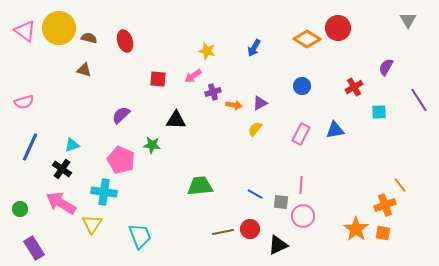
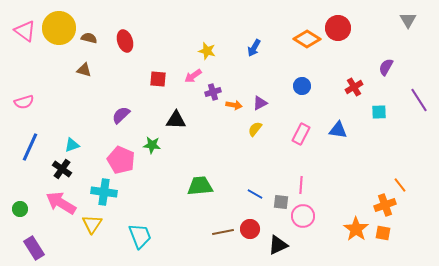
blue triangle at (335, 130): moved 3 px right; rotated 18 degrees clockwise
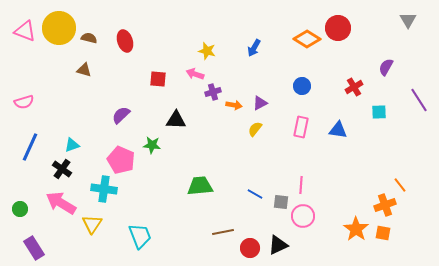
pink triangle at (25, 31): rotated 15 degrees counterclockwise
pink arrow at (193, 76): moved 2 px right, 2 px up; rotated 54 degrees clockwise
pink rectangle at (301, 134): moved 7 px up; rotated 15 degrees counterclockwise
cyan cross at (104, 192): moved 3 px up
red circle at (250, 229): moved 19 px down
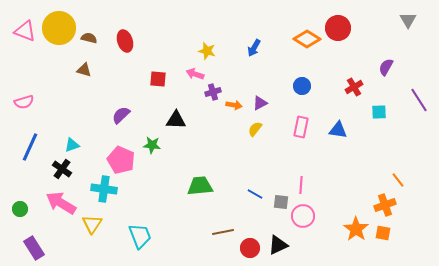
orange line at (400, 185): moved 2 px left, 5 px up
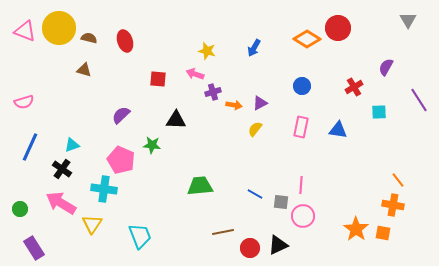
orange cross at (385, 205): moved 8 px right; rotated 30 degrees clockwise
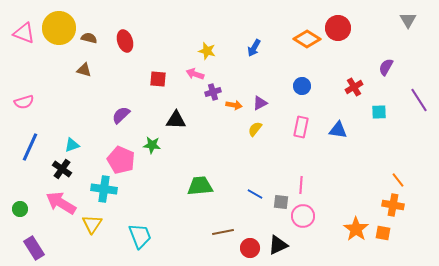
pink triangle at (25, 31): moved 1 px left, 2 px down
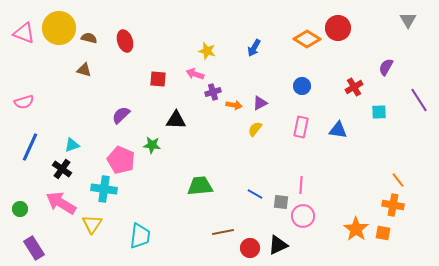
cyan trapezoid at (140, 236): rotated 28 degrees clockwise
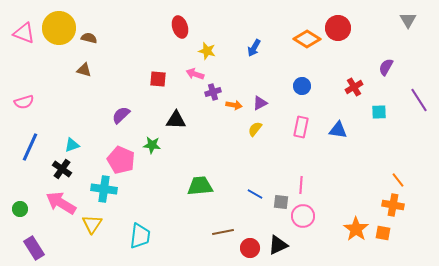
red ellipse at (125, 41): moved 55 px right, 14 px up
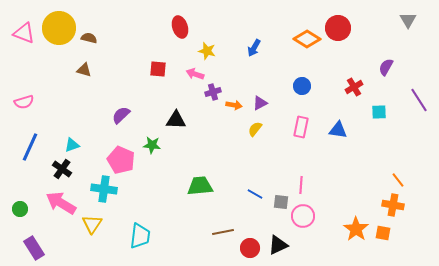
red square at (158, 79): moved 10 px up
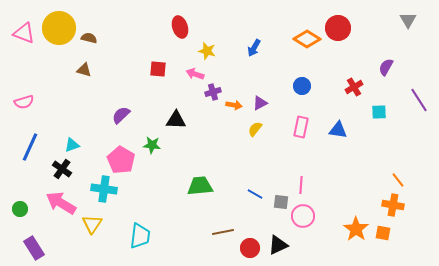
pink pentagon at (121, 160): rotated 8 degrees clockwise
